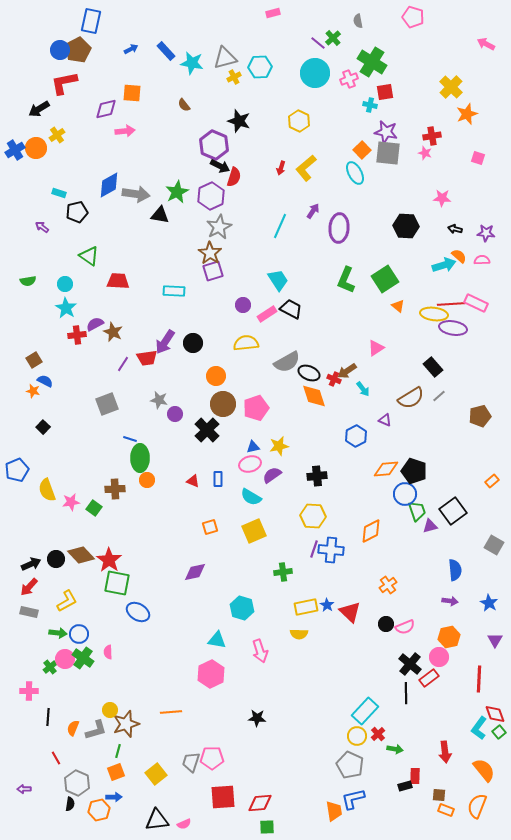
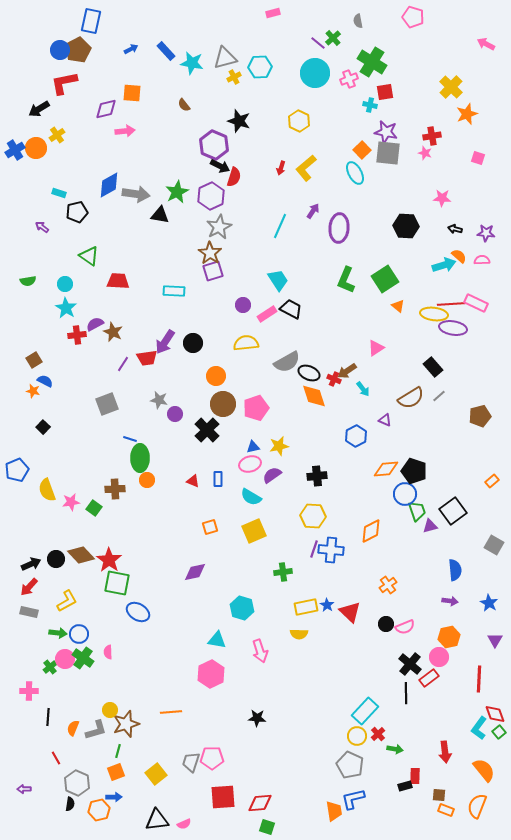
green square at (267, 827): rotated 21 degrees clockwise
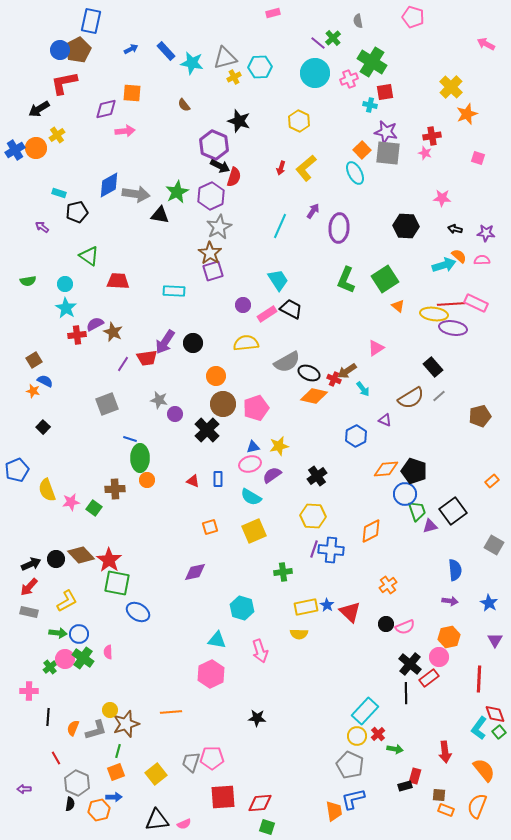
orange diamond at (314, 396): rotated 60 degrees counterclockwise
black cross at (317, 476): rotated 30 degrees counterclockwise
red rectangle at (415, 776): rotated 14 degrees clockwise
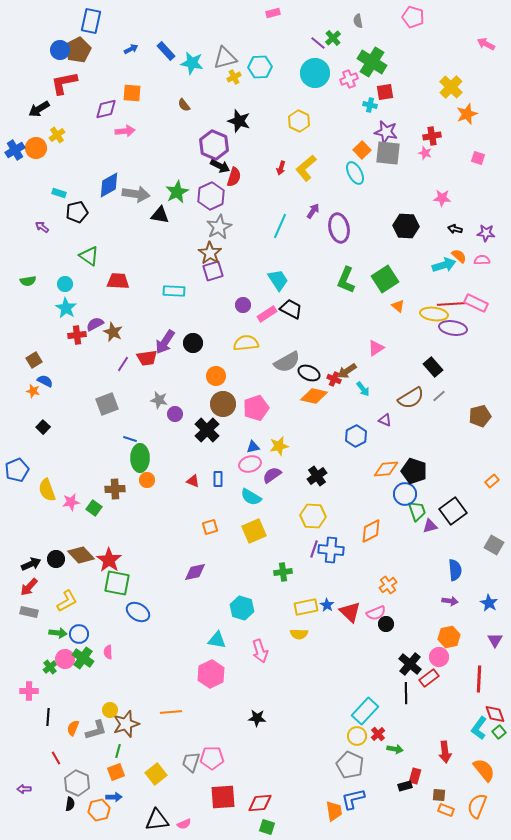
purple ellipse at (339, 228): rotated 16 degrees counterclockwise
pink semicircle at (405, 627): moved 29 px left, 14 px up
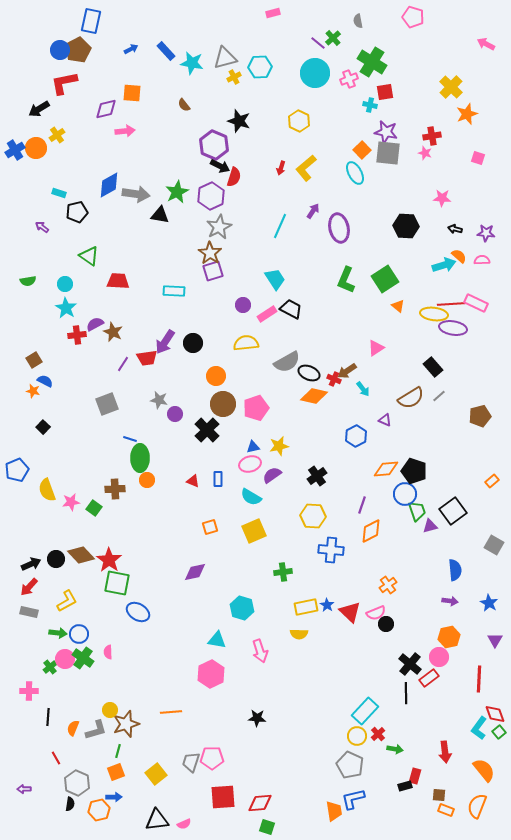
cyan trapezoid at (278, 280): moved 3 px left, 1 px up
purple line at (314, 549): moved 48 px right, 44 px up
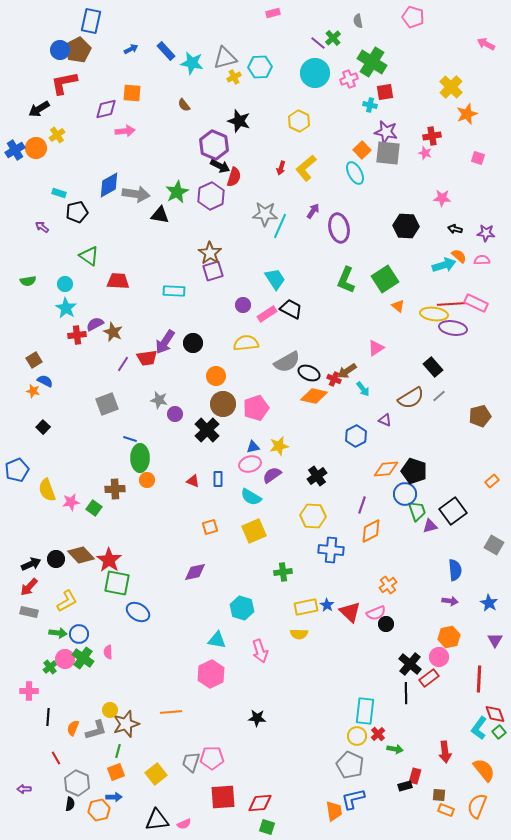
gray star at (219, 227): moved 46 px right, 13 px up; rotated 30 degrees clockwise
cyan rectangle at (365, 711): rotated 36 degrees counterclockwise
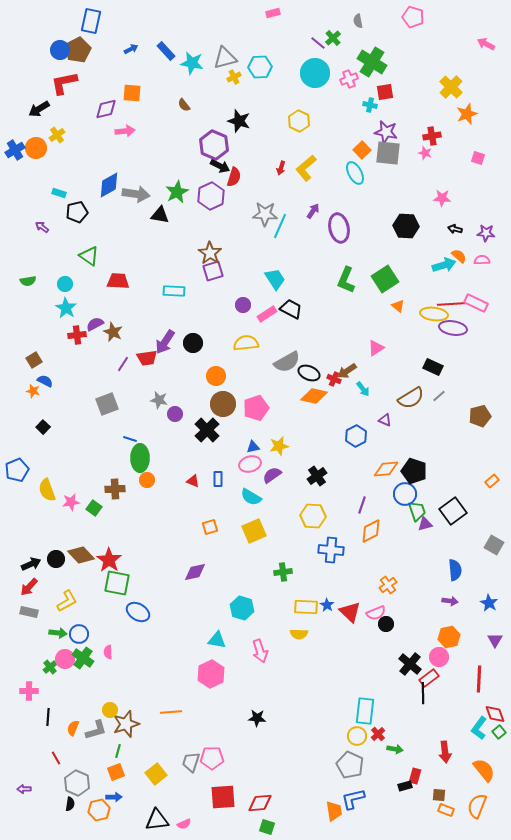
black rectangle at (433, 367): rotated 24 degrees counterclockwise
purple triangle at (430, 526): moved 5 px left, 2 px up
yellow rectangle at (306, 607): rotated 15 degrees clockwise
black line at (406, 693): moved 17 px right
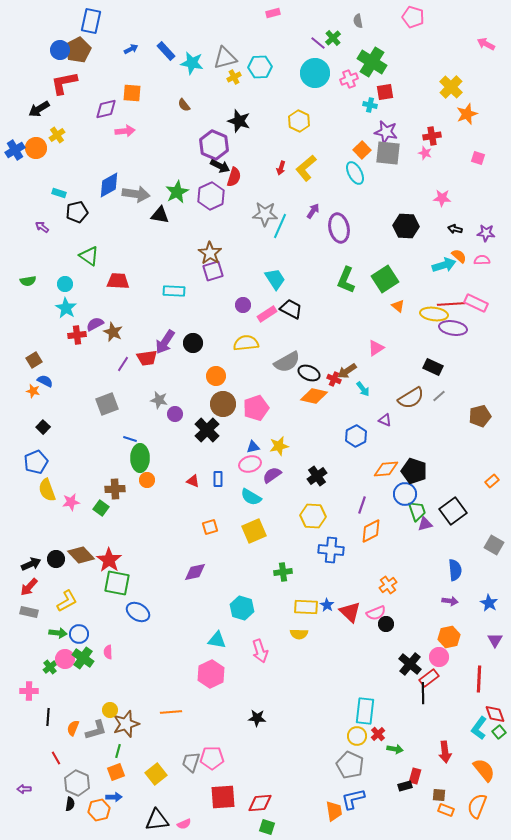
blue pentagon at (17, 470): moved 19 px right, 8 px up
green square at (94, 508): moved 7 px right
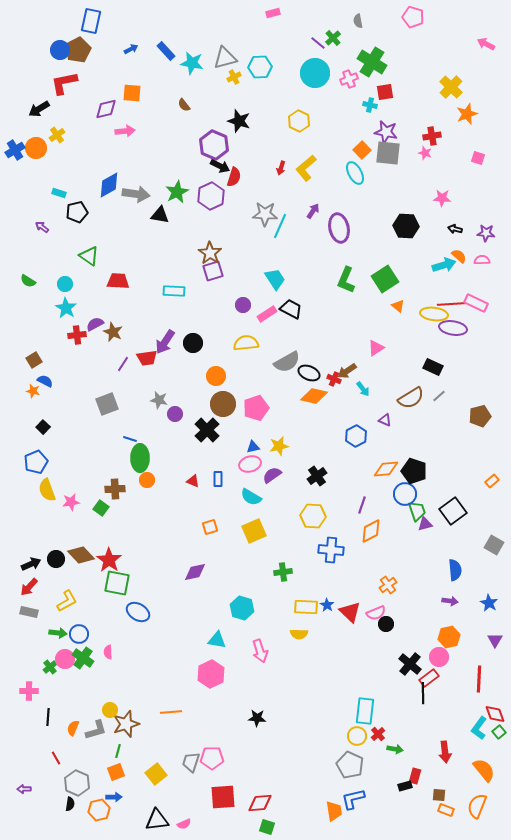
green semicircle at (28, 281): rotated 42 degrees clockwise
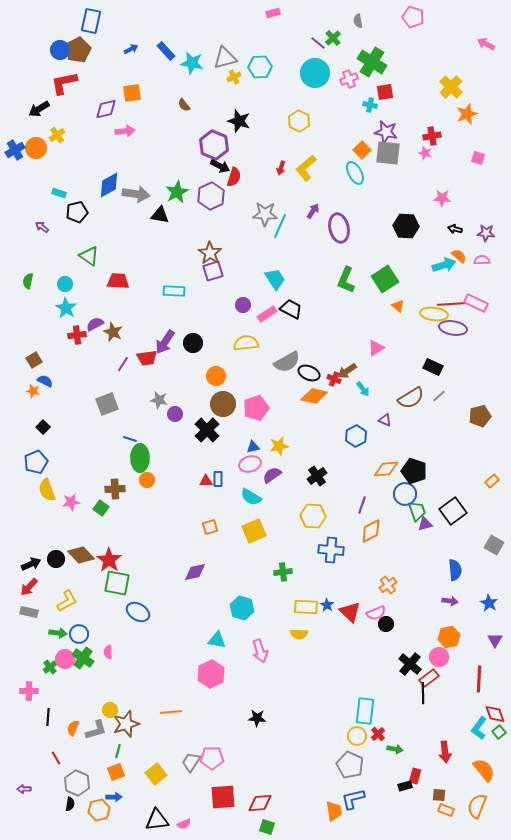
orange square at (132, 93): rotated 12 degrees counterclockwise
green semicircle at (28, 281): rotated 70 degrees clockwise
red triangle at (193, 481): moved 13 px right; rotated 24 degrees counterclockwise
gray trapezoid at (191, 762): rotated 15 degrees clockwise
